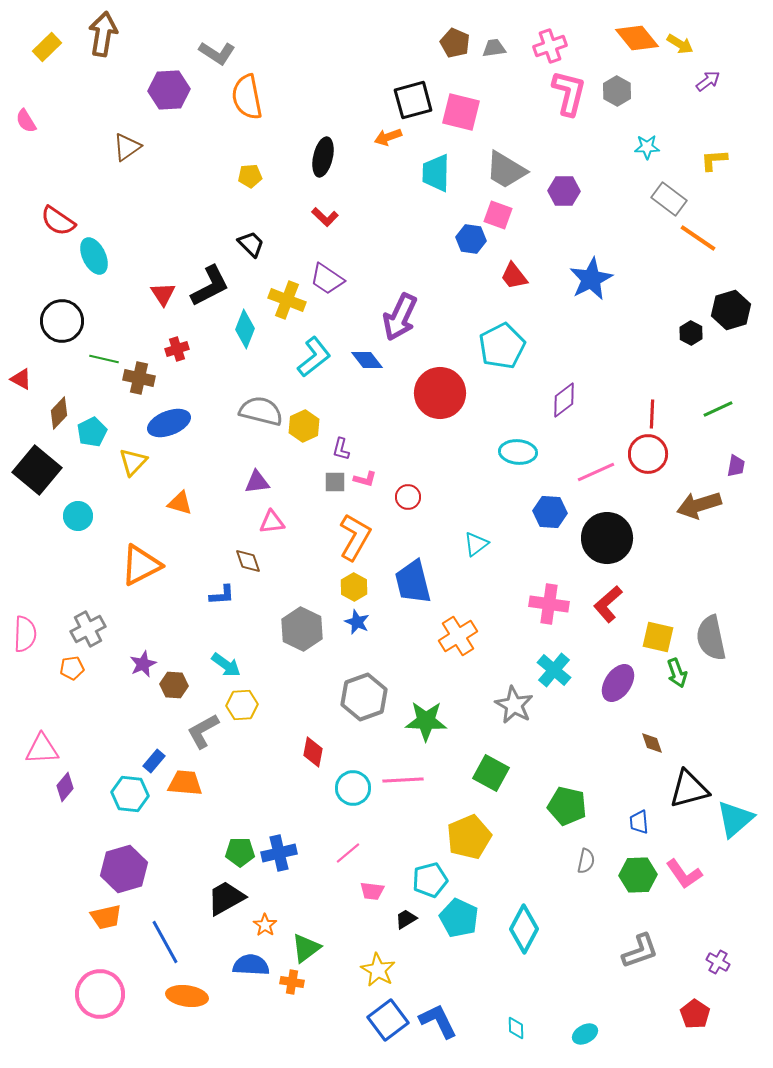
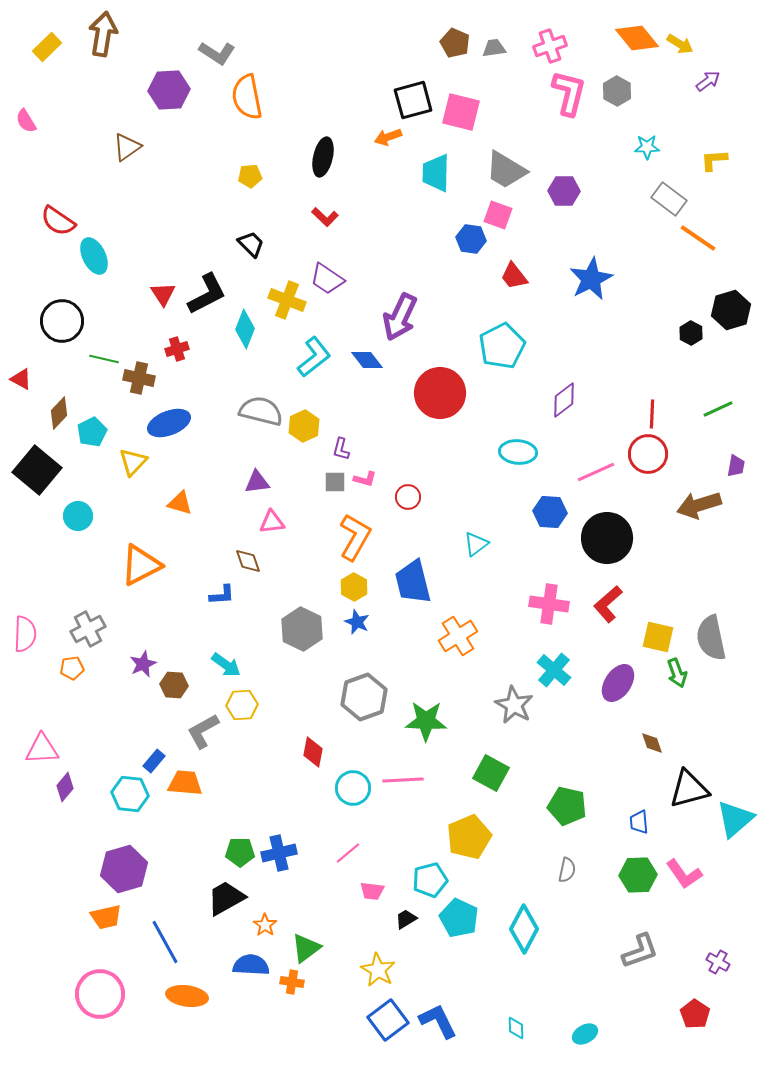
black L-shape at (210, 286): moved 3 px left, 8 px down
gray semicircle at (586, 861): moved 19 px left, 9 px down
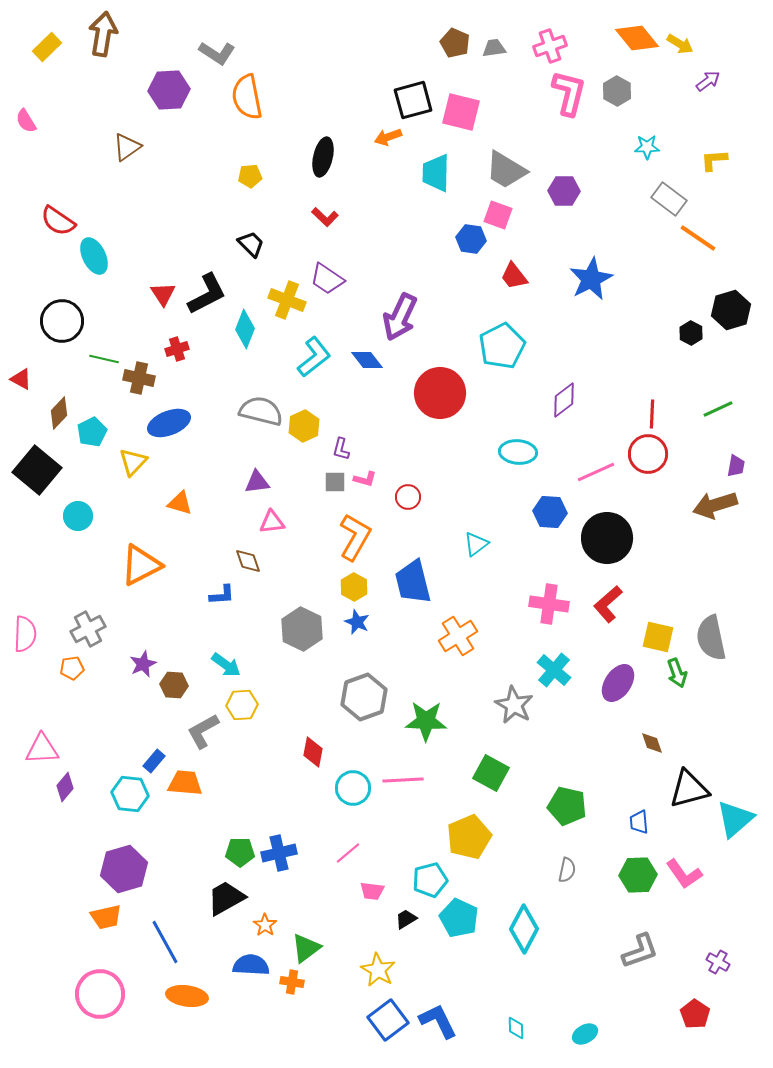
brown arrow at (699, 505): moved 16 px right
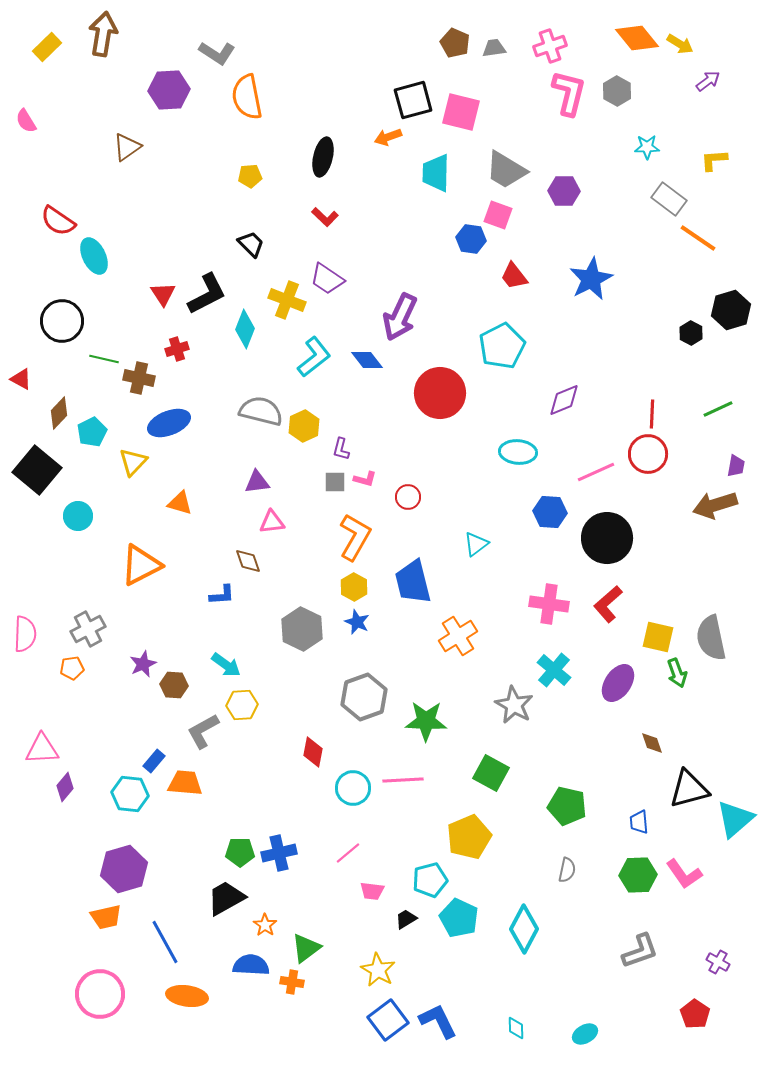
purple diamond at (564, 400): rotated 15 degrees clockwise
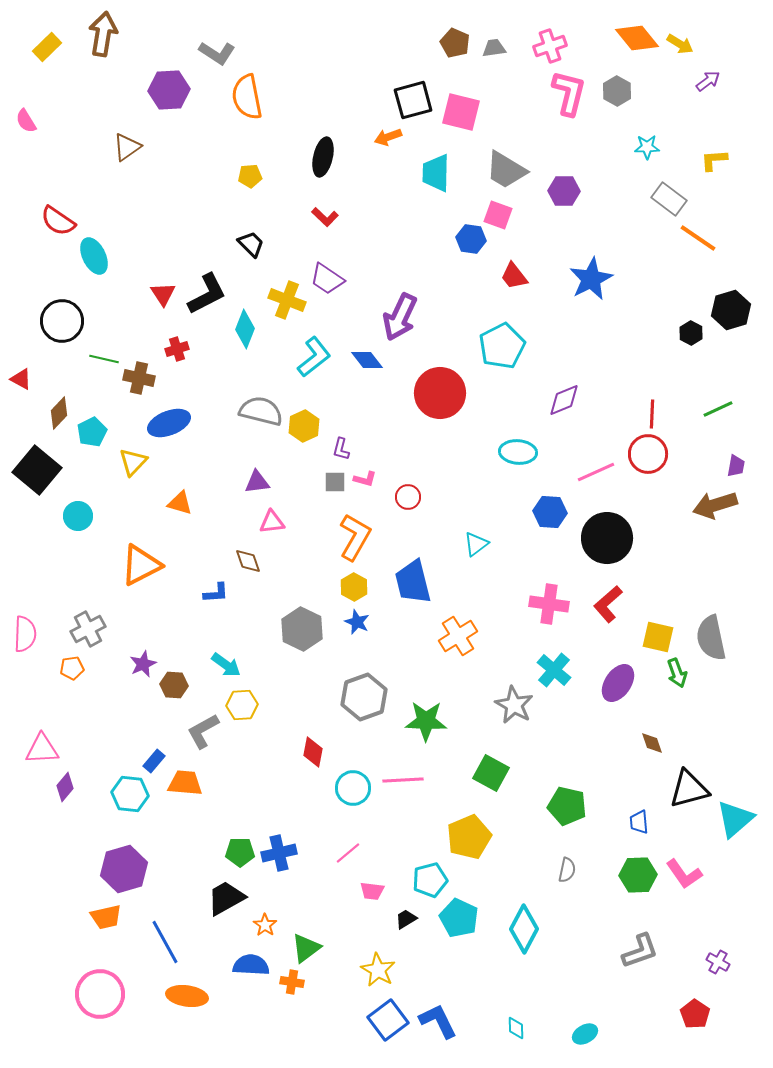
blue L-shape at (222, 595): moved 6 px left, 2 px up
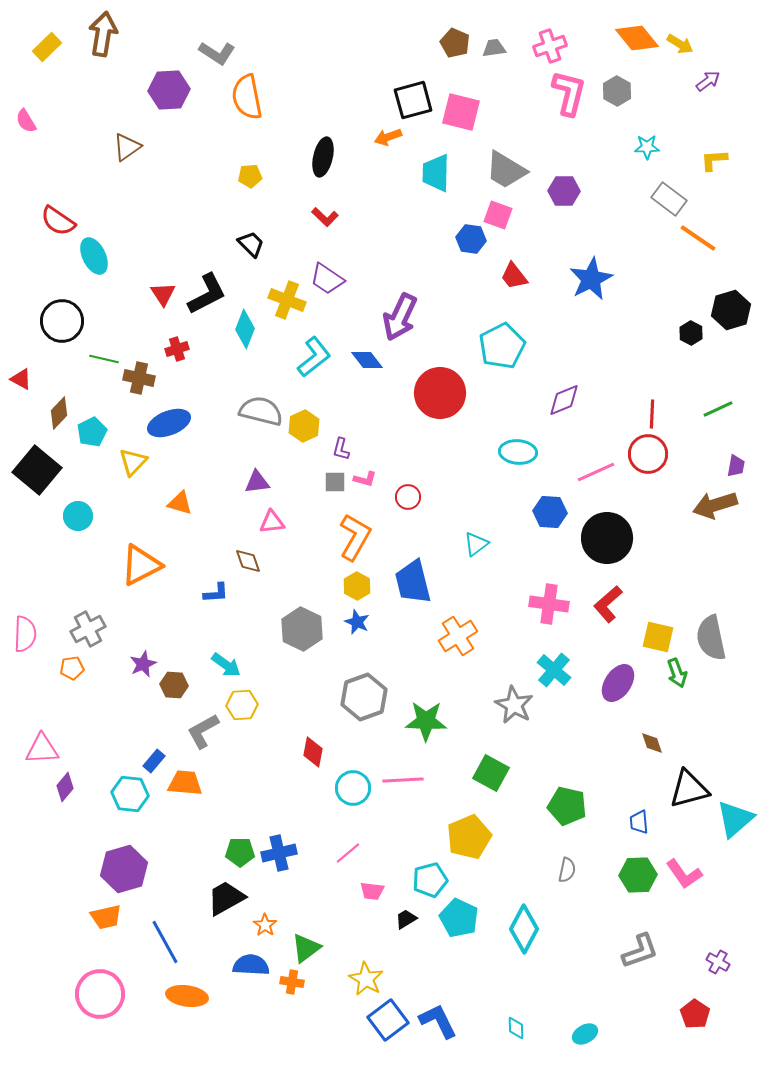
yellow hexagon at (354, 587): moved 3 px right, 1 px up
yellow star at (378, 970): moved 12 px left, 9 px down
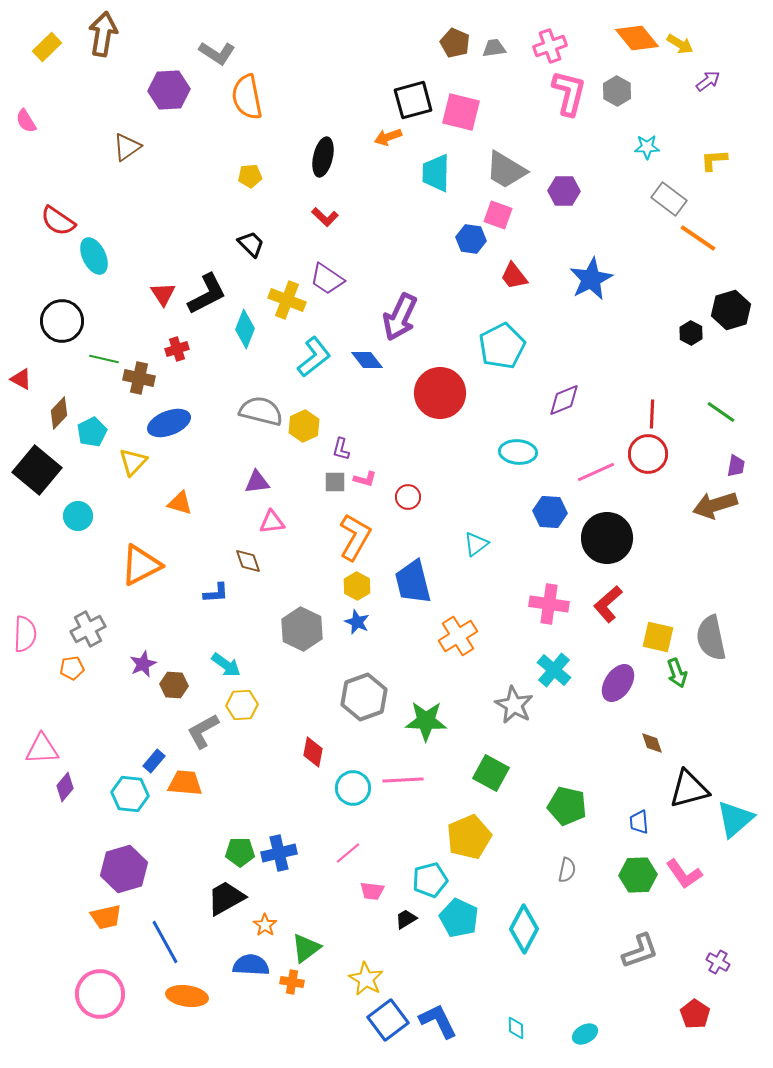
green line at (718, 409): moved 3 px right, 3 px down; rotated 60 degrees clockwise
